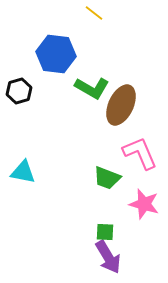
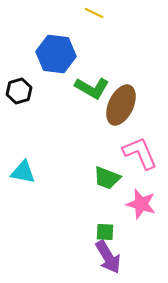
yellow line: rotated 12 degrees counterclockwise
pink star: moved 3 px left
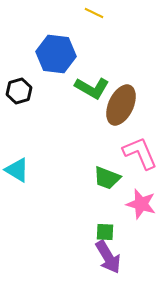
cyan triangle: moved 6 px left, 2 px up; rotated 20 degrees clockwise
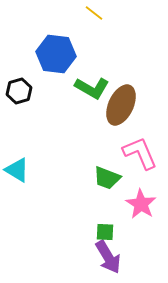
yellow line: rotated 12 degrees clockwise
pink star: rotated 16 degrees clockwise
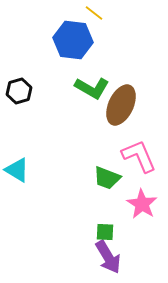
blue hexagon: moved 17 px right, 14 px up
pink L-shape: moved 1 px left, 3 px down
pink star: moved 1 px right
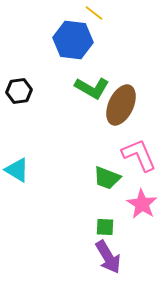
black hexagon: rotated 10 degrees clockwise
pink L-shape: moved 1 px up
green square: moved 5 px up
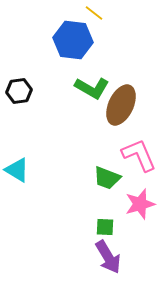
pink star: moved 2 px left; rotated 24 degrees clockwise
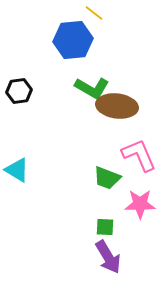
blue hexagon: rotated 12 degrees counterclockwise
brown ellipse: moved 4 px left, 1 px down; rotated 72 degrees clockwise
pink star: rotated 16 degrees clockwise
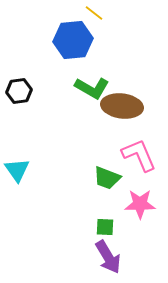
brown ellipse: moved 5 px right
cyan triangle: rotated 24 degrees clockwise
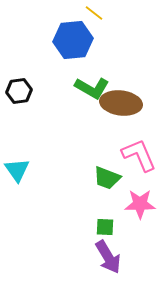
brown ellipse: moved 1 px left, 3 px up
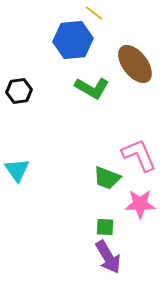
brown ellipse: moved 14 px right, 39 px up; rotated 45 degrees clockwise
